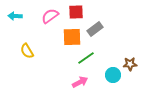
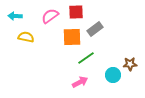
yellow semicircle: moved 1 px left, 14 px up; rotated 133 degrees clockwise
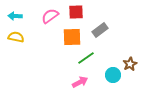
gray rectangle: moved 5 px right, 1 px down
yellow semicircle: moved 10 px left
brown star: rotated 24 degrees counterclockwise
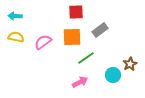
pink semicircle: moved 7 px left, 26 px down
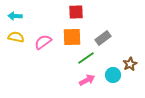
gray rectangle: moved 3 px right, 8 px down
pink arrow: moved 7 px right, 2 px up
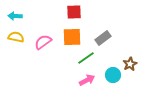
red square: moved 2 px left
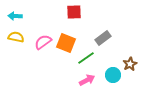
orange square: moved 6 px left, 6 px down; rotated 24 degrees clockwise
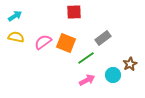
cyan arrow: rotated 144 degrees clockwise
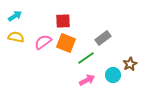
red square: moved 11 px left, 9 px down
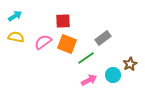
orange square: moved 1 px right, 1 px down
pink arrow: moved 2 px right
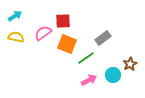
pink semicircle: moved 9 px up
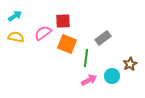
green line: rotated 48 degrees counterclockwise
cyan circle: moved 1 px left, 1 px down
